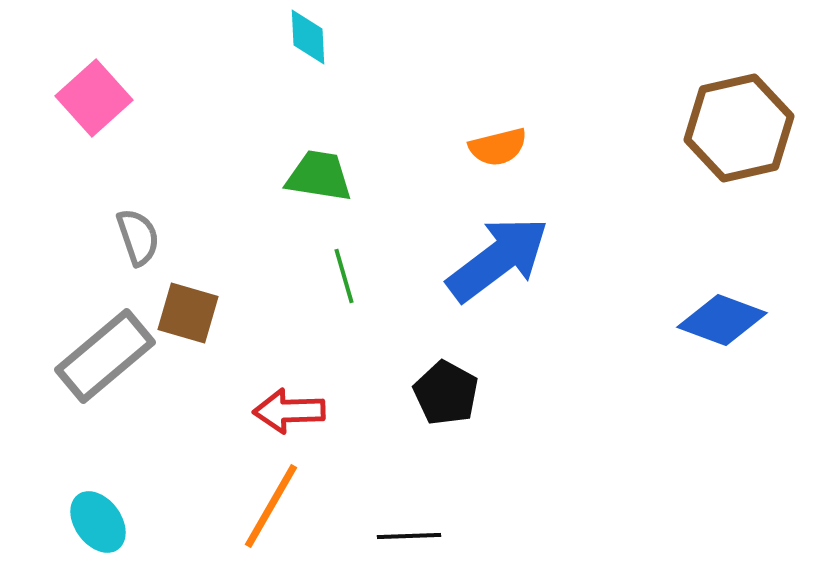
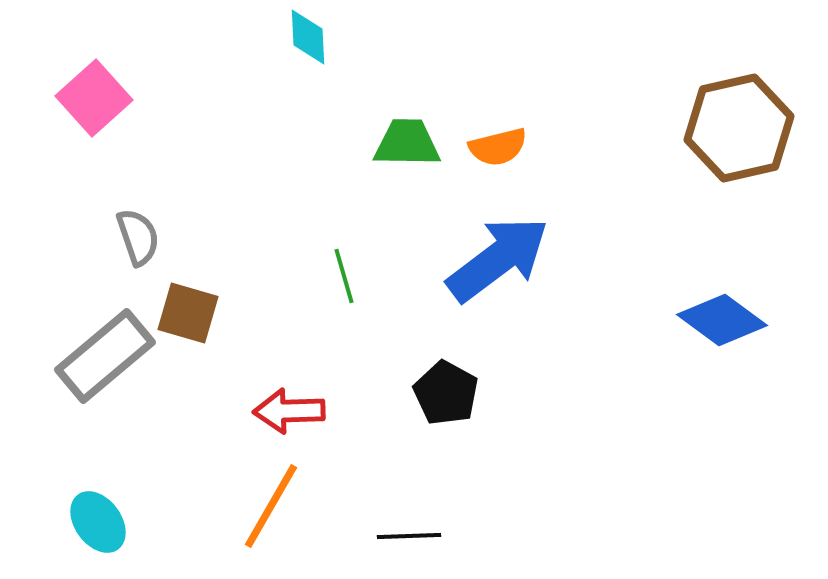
green trapezoid: moved 88 px right, 33 px up; rotated 8 degrees counterclockwise
blue diamond: rotated 16 degrees clockwise
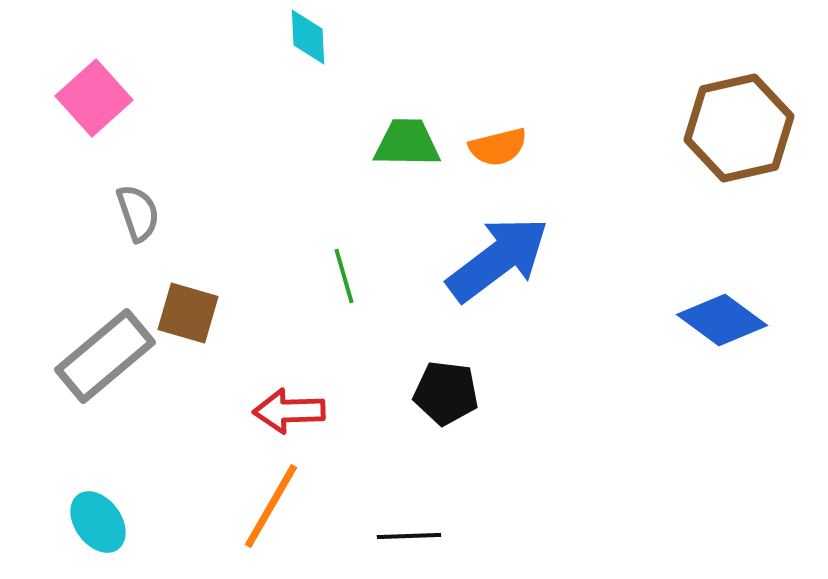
gray semicircle: moved 24 px up
black pentagon: rotated 22 degrees counterclockwise
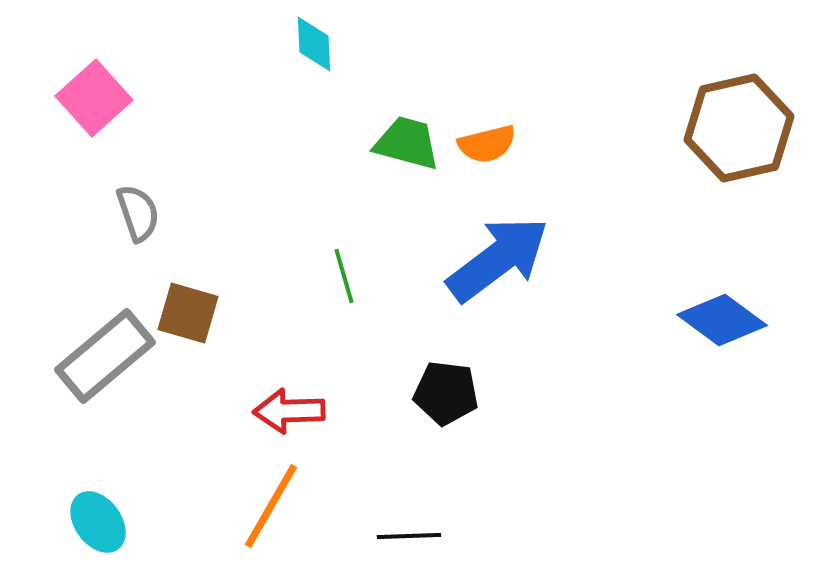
cyan diamond: moved 6 px right, 7 px down
green trapezoid: rotated 14 degrees clockwise
orange semicircle: moved 11 px left, 3 px up
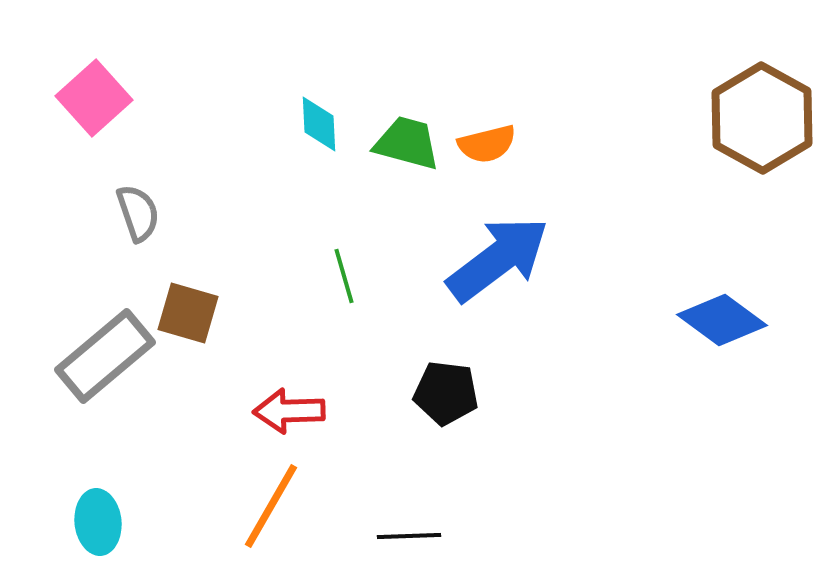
cyan diamond: moved 5 px right, 80 px down
brown hexagon: moved 23 px right, 10 px up; rotated 18 degrees counterclockwise
cyan ellipse: rotated 30 degrees clockwise
